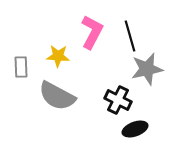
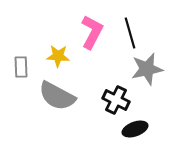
black line: moved 3 px up
black cross: moved 2 px left
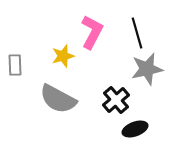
black line: moved 7 px right
yellow star: moved 5 px right; rotated 20 degrees counterclockwise
gray rectangle: moved 6 px left, 2 px up
gray semicircle: moved 1 px right, 3 px down
black cross: rotated 24 degrees clockwise
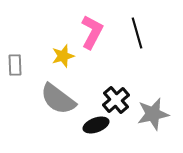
gray star: moved 6 px right, 45 px down
gray semicircle: rotated 9 degrees clockwise
black ellipse: moved 39 px left, 4 px up
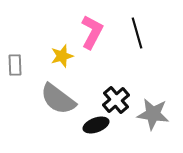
yellow star: moved 1 px left
gray star: rotated 20 degrees clockwise
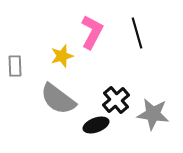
gray rectangle: moved 1 px down
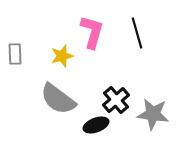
pink L-shape: rotated 12 degrees counterclockwise
gray rectangle: moved 12 px up
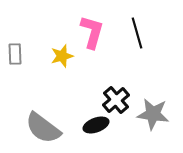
gray semicircle: moved 15 px left, 29 px down
